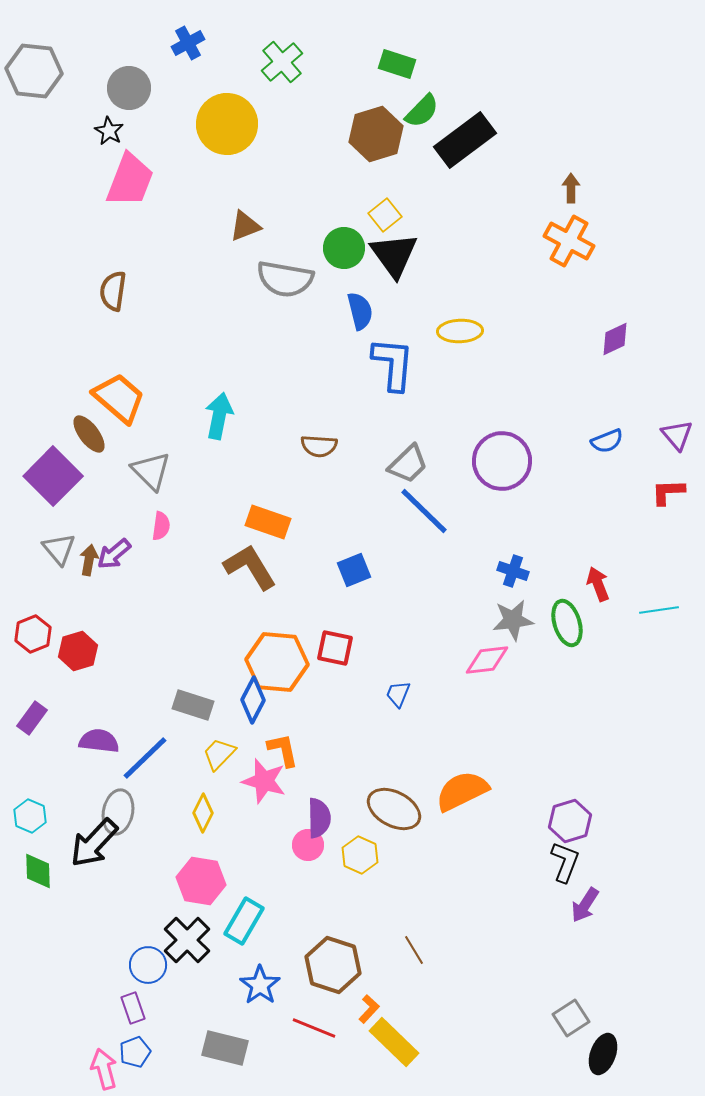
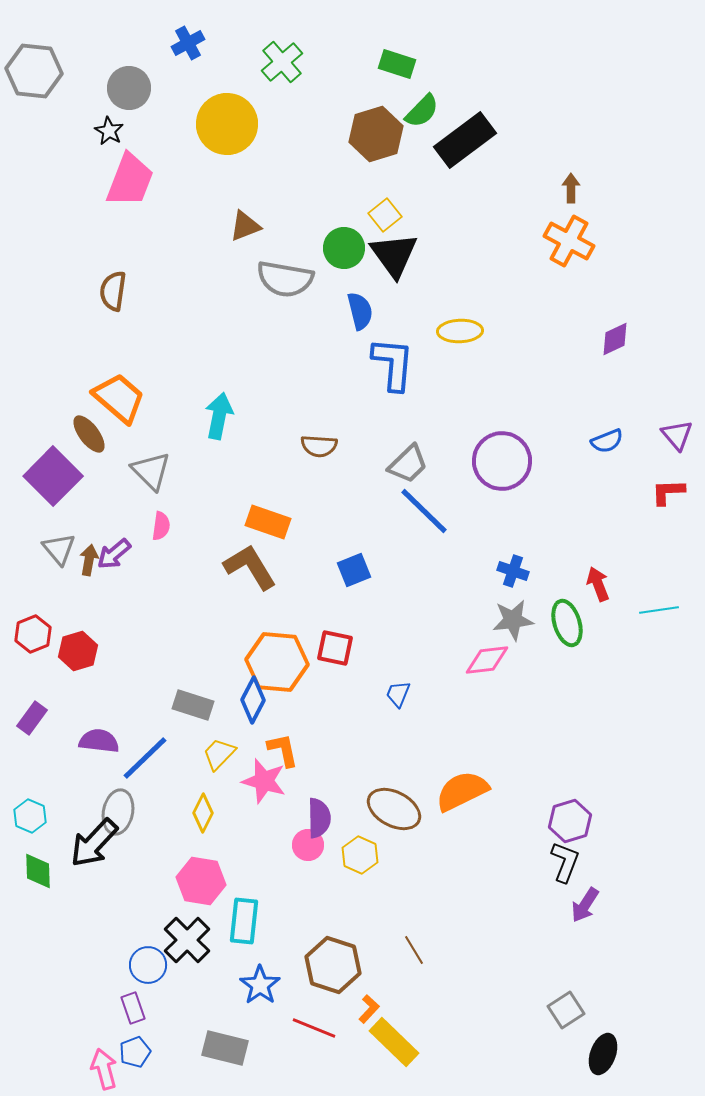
cyan rectangle at (244, 921): rotated 24 degrees counterclockwise
gray square at (571, 1018): moved 5 px left, 8 px up
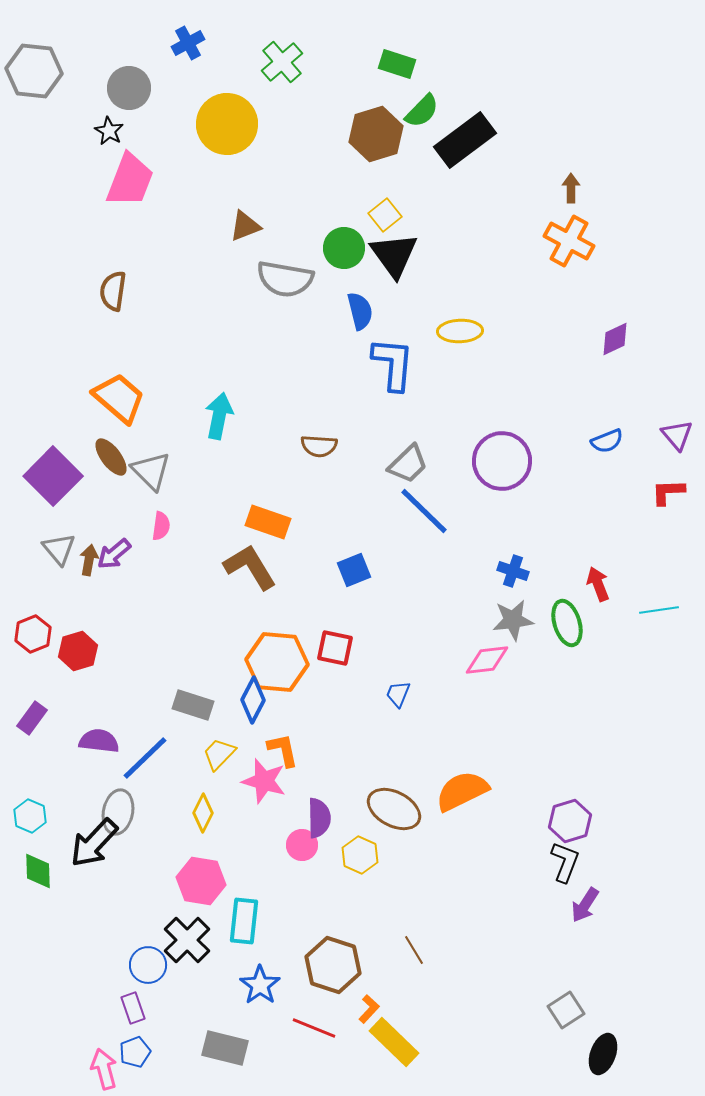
brown ellipse at (89, 434): moved 22 px right, 23 px down
pink circle at (308, 845): moved 6 px left
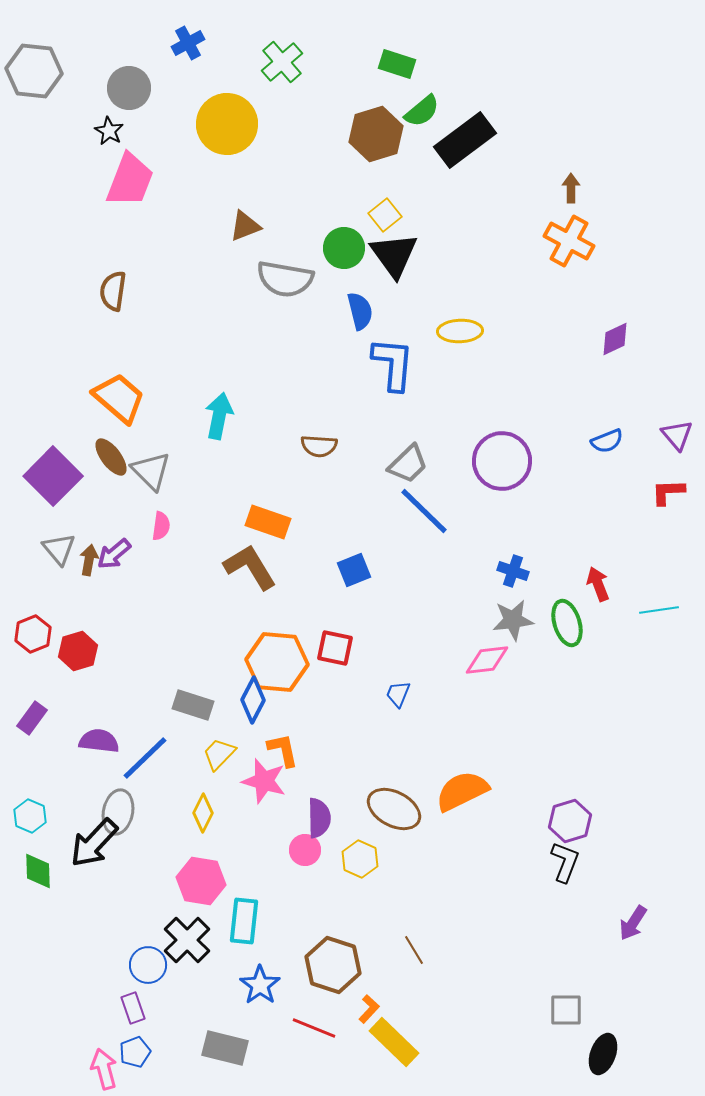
green semicircle at (422, 111): rotated 6 degrees clockwise
pink circle at (302, 845): moved 3 px right, 5 px down
yellow hexagon at (360, 855): moved 4 px down
purple arrow at (585, 905): moved 48 px right, 18 px down
gray square at (566, 1010): rotated 33 degrees clockwise
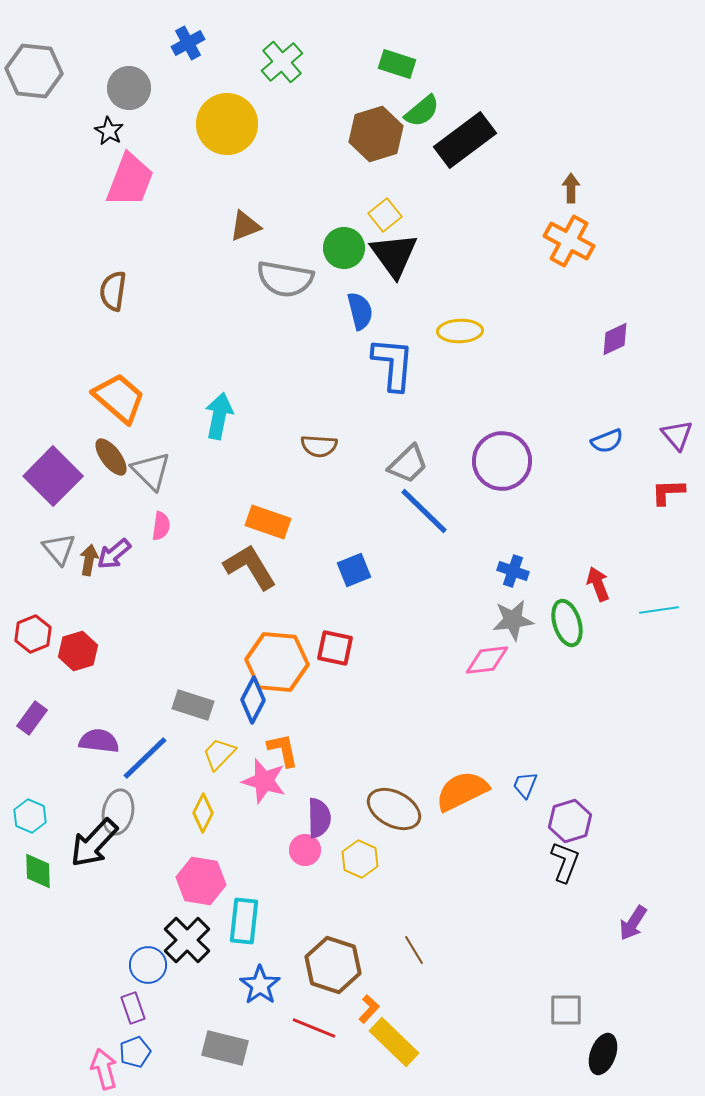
blue trapezoid at (398, 694): moved 127 px right, 91 px down
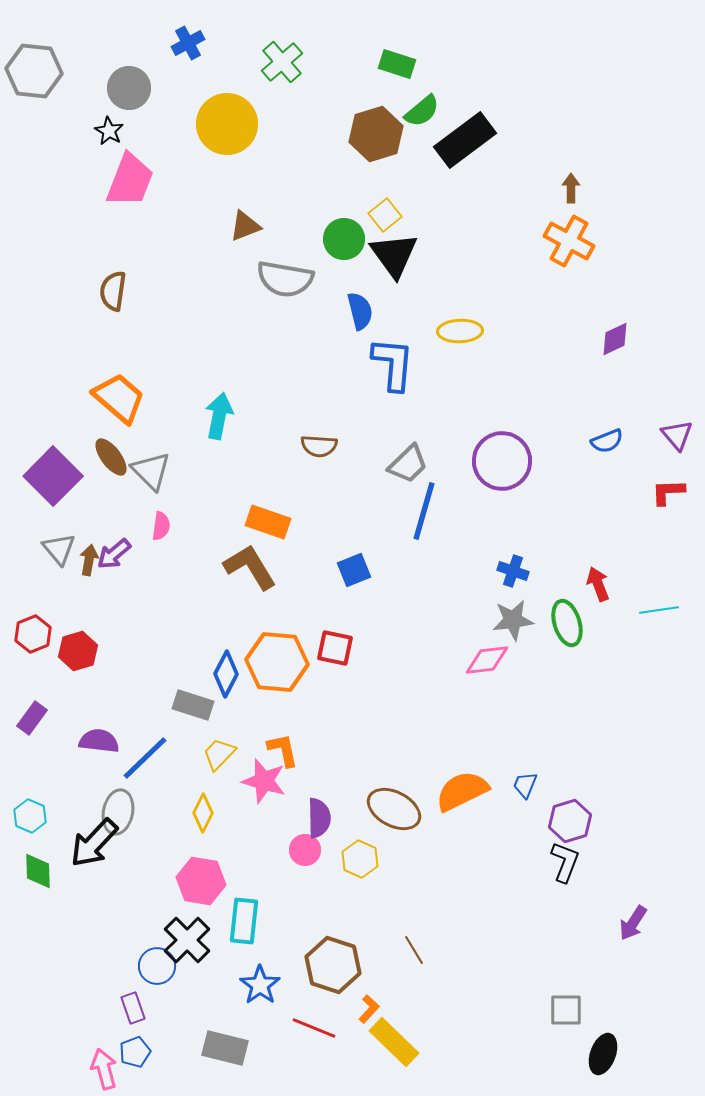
green circle at (344, 248): moved 9 px up
blue line at (424, 511): rotated 62 degrees clockwise
blue diamond at (253, 700): moved 27 px left, 26 px up
blue circle at (148, 965): moved 9 px right, 1 px down
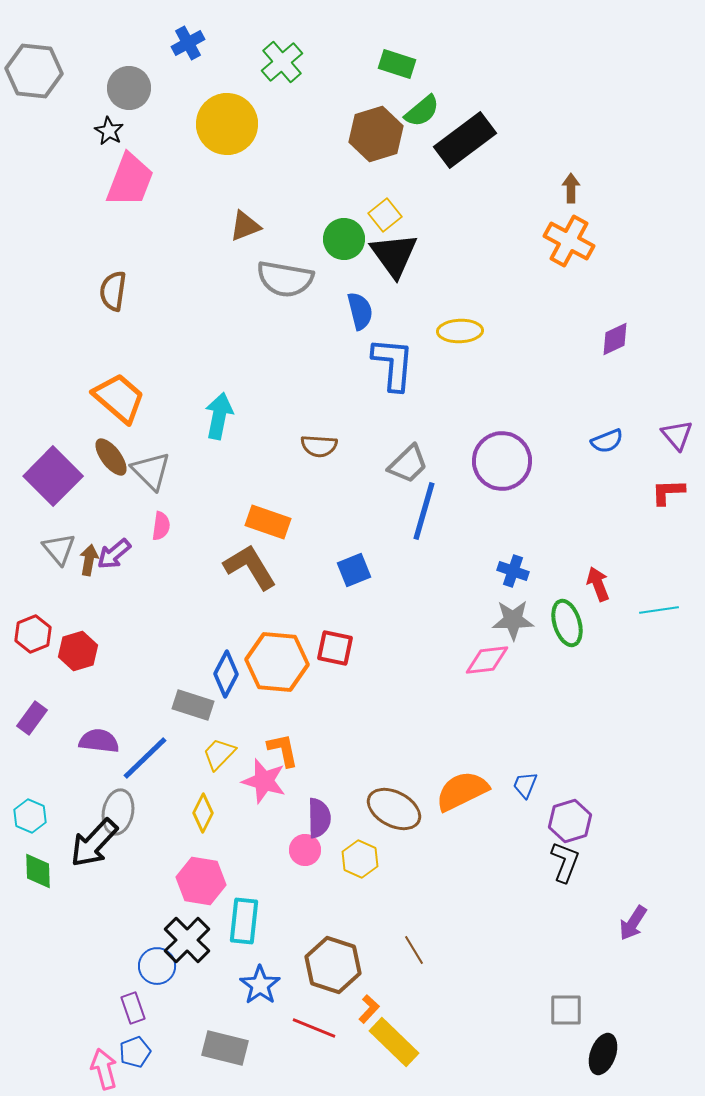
gray star at (513, 620): rotated 6 degrees clockwise
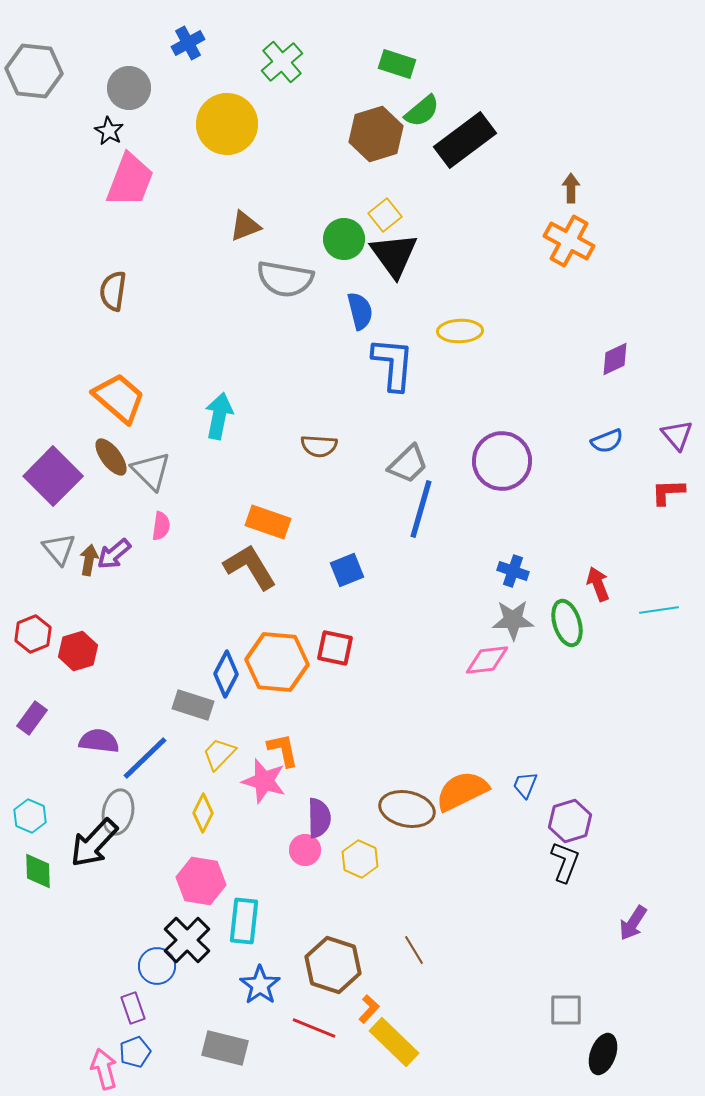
purple diamond at (615, 339): moved 20 px down
blue line at (424, 511): moved 3 px left, 2 px up
blue square at (354, 570): moved 7 px left
brown ellipse at (394, 809): moved 13 px right; rotated 16 degrees counterclockwise
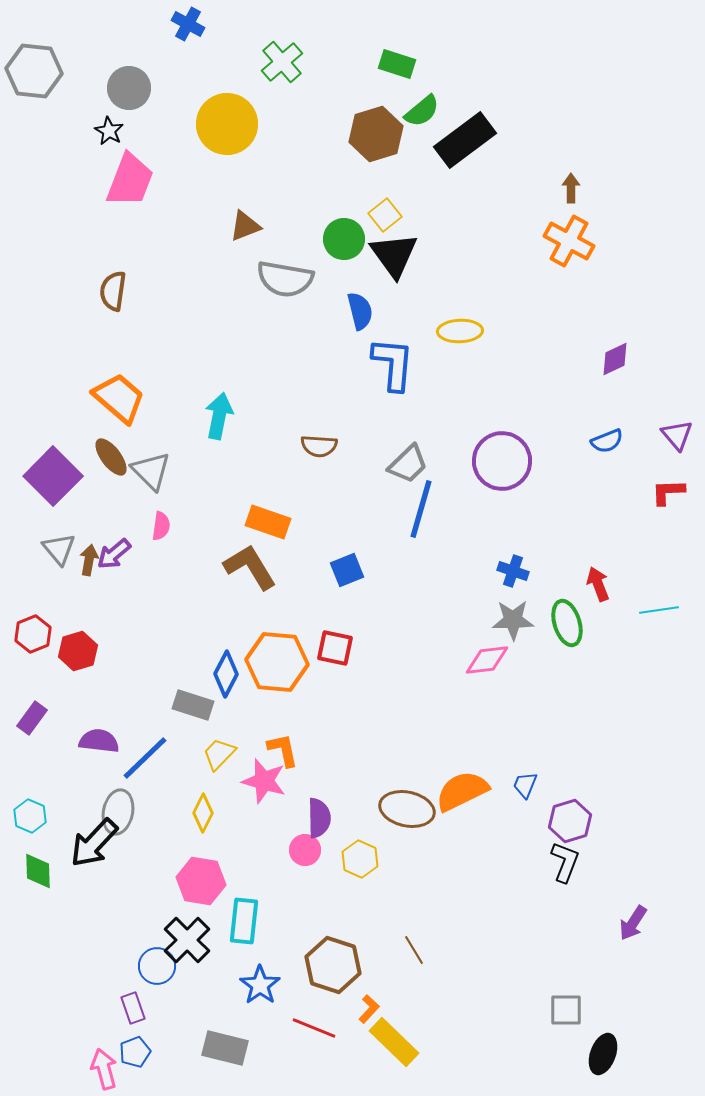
blue cross at (188, 43): moved 19 px up; rotated 32 degrees counterclockwise
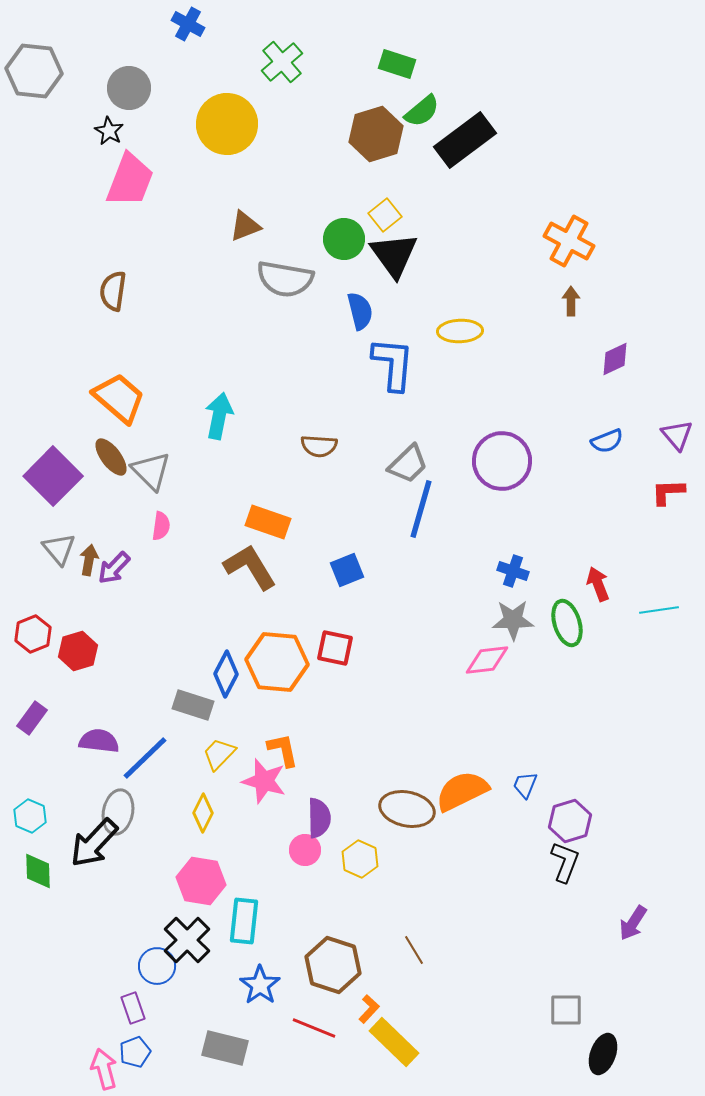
brown arrow at (571, 188): moved 113 px down
purple arrow at (114, 554): moved 14 px down; rotated 6 degrees counterclockwise
